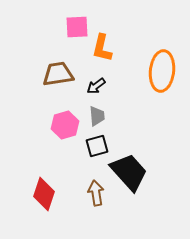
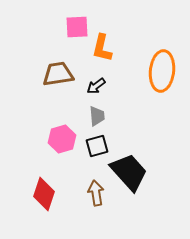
pink hexagon: moved 3 px left, 14 px down
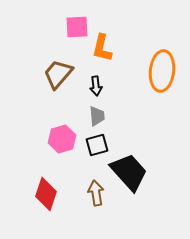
brown trapezoid: rotated 40 degrees counterclockwise
black arrow: rotated 60 degrees counterclockwise
black square: moved 1 px up
red diamond: moved 2 px right
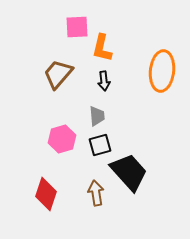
black arrow: moved 8 px right, 5 px up
black square: moved 3 px right
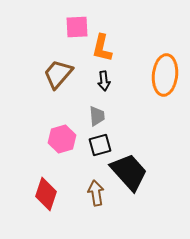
orange ellipse: moved 3 px right, 4 px down
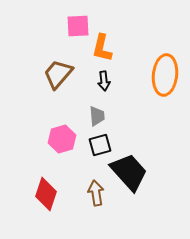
pink square: moved 1 px right, 1 px up
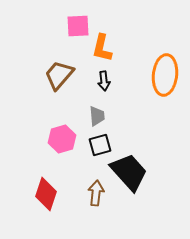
brown trapezoid: moved 1 px right, 1 px down
brown arrow: rotated 15 degrees clockwise
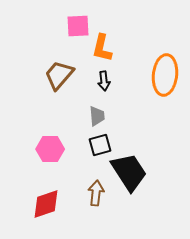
pink hexagon: moved 12 px left, 10 px down; rotated 16 degrees clockwise
black trapezoid: rotated 9 degrees clockwise
red diamond: moved 10 px down; rotated 52 degrees clockwise
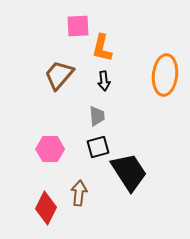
black square: moved 2 px left, 2 px down
brown arrow: moved 17 px left
red diamond: moved 4 px down; rotated 44 degrees counterclockwise
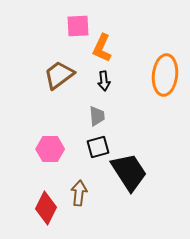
orange L-shape: rotated 12 degrees clockwise
brown trapezoid: rotated 12 degrees clockwise
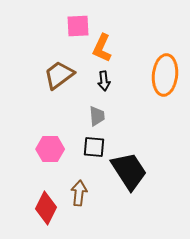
black square: moved 4 px left; rotated 20 degrees clockwise
black trapezoid: moved 1 px up
